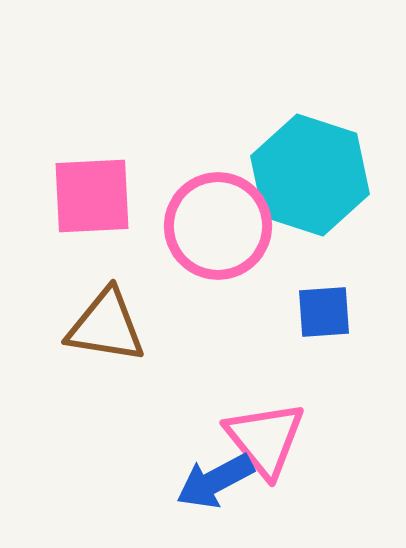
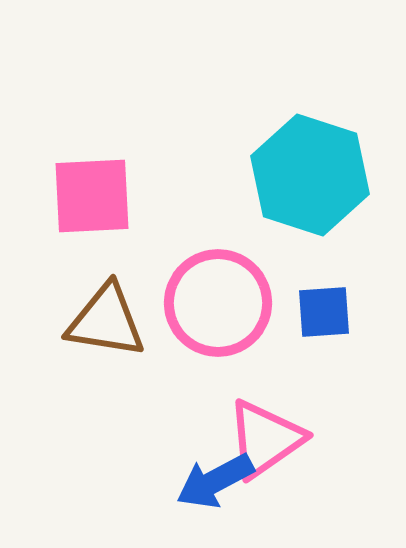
pink circle: moved 77 px down
brown triangle: moved 5 px up
pink triangle: rotated 34 degrees clockwise
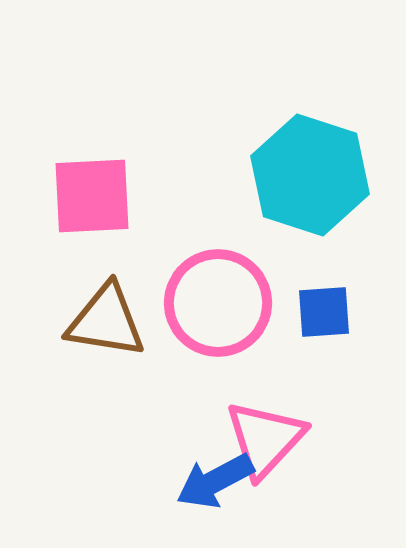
pink triangle: rotated 12 degrees counterclockwise
